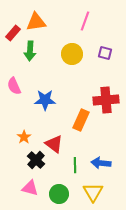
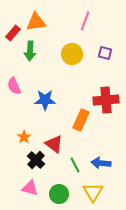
green line: rotated 28 degrees counterclockwise
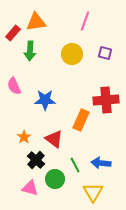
red triangle: moved 5 px up
green circle: moved 4 px left, 15 px up
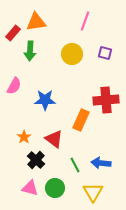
pink semicircle: rotated 126 degrees counterclockwise
green circle: moved 9 px down
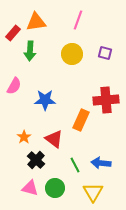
pink line: moved 7 px left, 1 px up
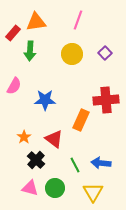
purple square: rotated 32 degrees clockwise
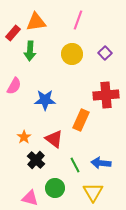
red cross: moved 5 px up
pink triangle: moved 10 px down
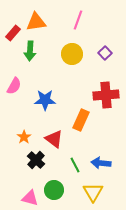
green circle: moved 1 px left, 2 px down
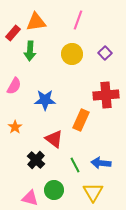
orange star: moved 9 px left, 10 px up
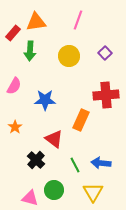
yellow circle: moved 3 px left, 2 px down
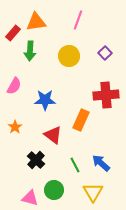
red triangle: moved 1 px left, 4 px up
blue arrow: rotated 36 degrees clockwise
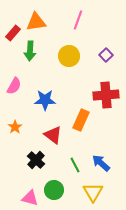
purple square: moved 1 px right, 2 px down
